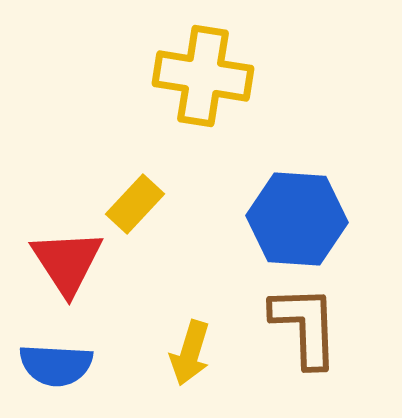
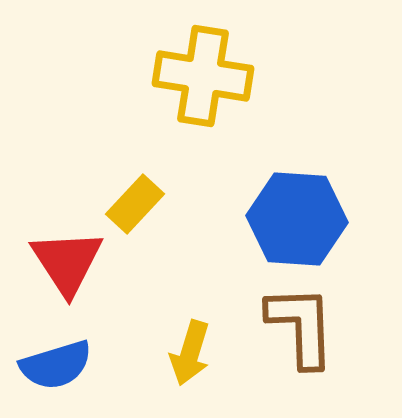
brown L-shape: moved 4 px left
blue semicircle: rotated 20 degrees counterclockwise
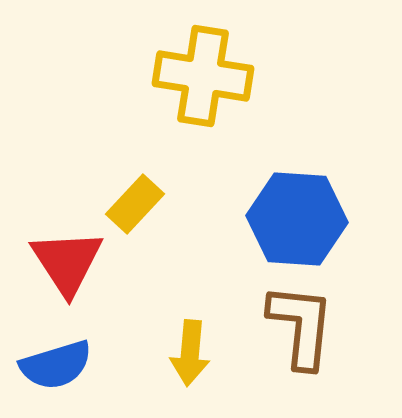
brown L-shape: rotated 8 degrees clockwise
yellow arrow: rotated 12 degrees counterclockwise
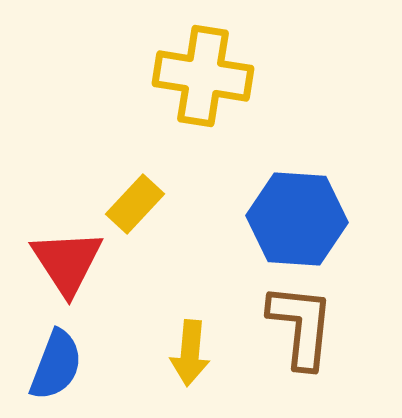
blue semicircle: rotated 52 degrees counterclockwise
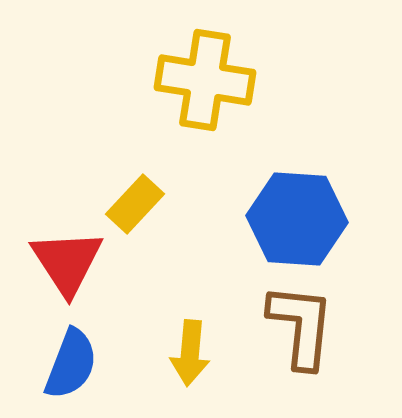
yellow cross: moved 2 px right, 4 px down
blue semicircle: moved 15 px right, 1 px up
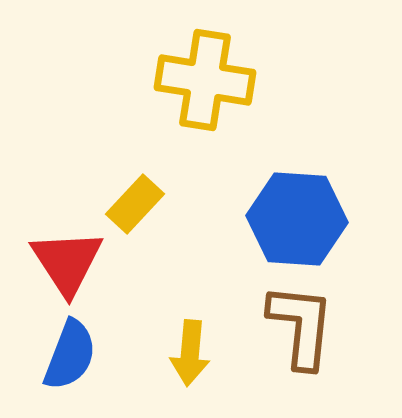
blue semicircle: moved 1 px left, 9 px up
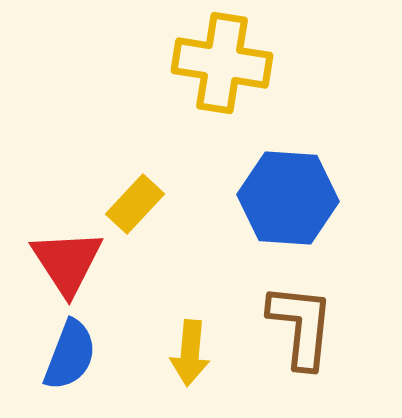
yellow cross: moved 17 px right, 17 px up
blue hexagon: moved 9 px left, 21 px up
